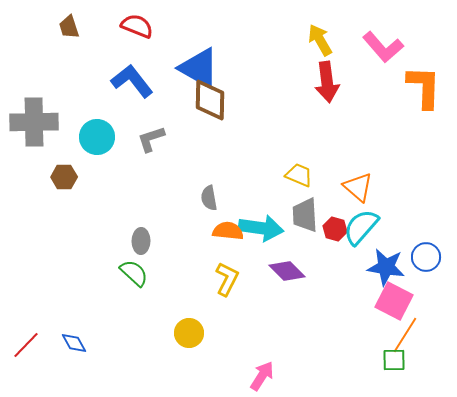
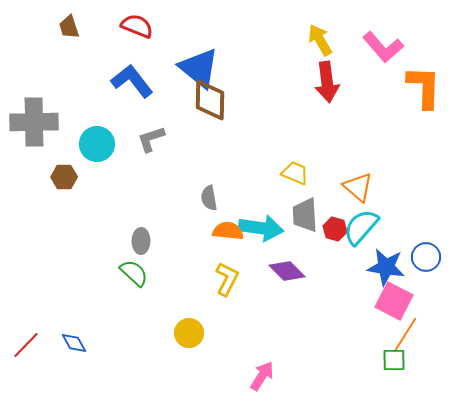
blue triangle: rotated 9 degrees clockwise
cyan circle: moved 7 px down
yellow trapezoid: moved 4 px left, 2 px up
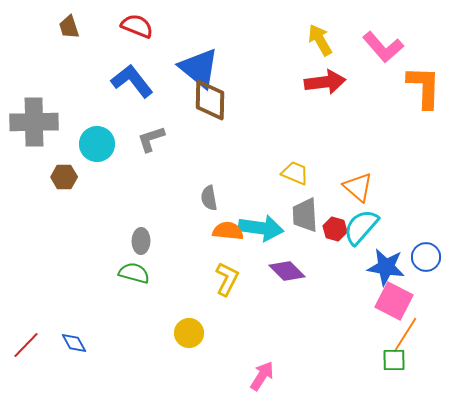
red arrow: moved 2 px left; rotated 90 degrees counterclockwise
green semicircle: rotated 28 degrees counterclockwise
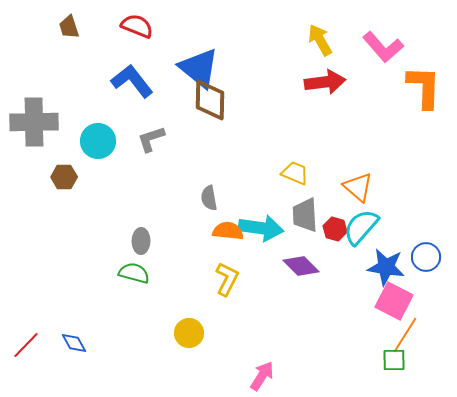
cyan circle: moved 1 px right, 3 px up
purple diamond: moved 14 px right, 5 px up
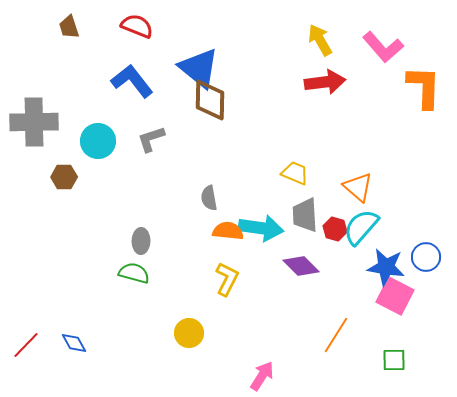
pink square: moved 1 px right, 5 px up
orange line: moved 69 px left
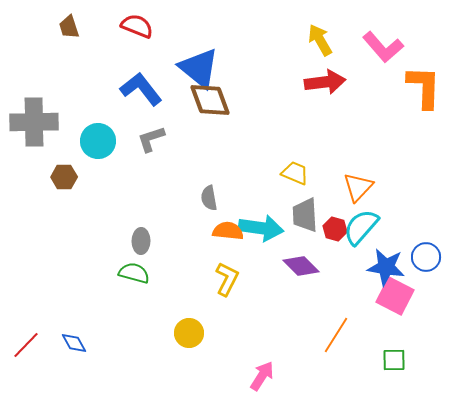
blue L-shape: moved 9 px right, 8 px down
brown diamond: rotated 21 degrees counterclockwise
orange triangle: rotated 32 degrees clockwise
